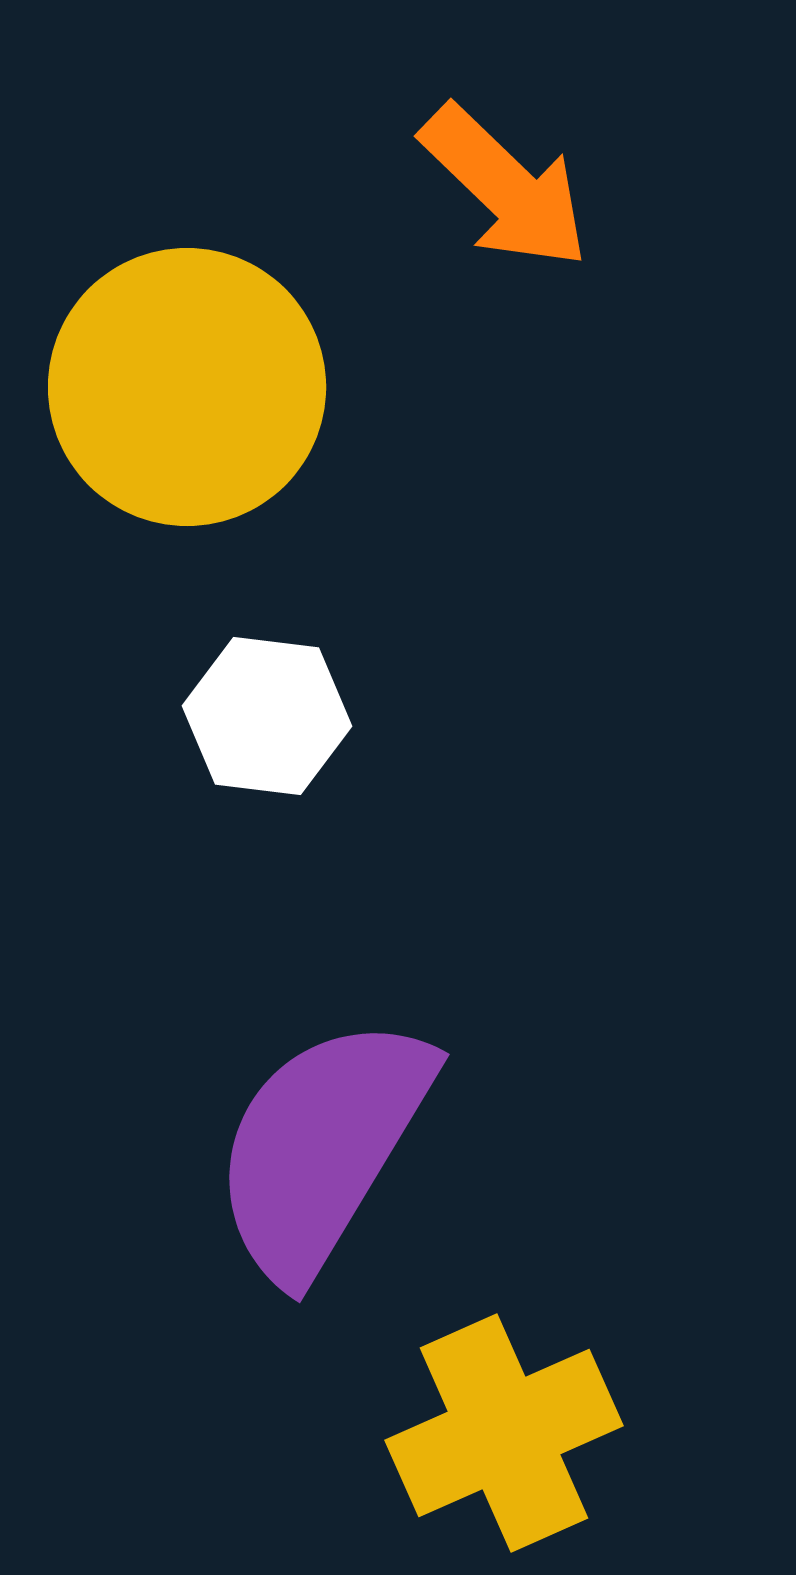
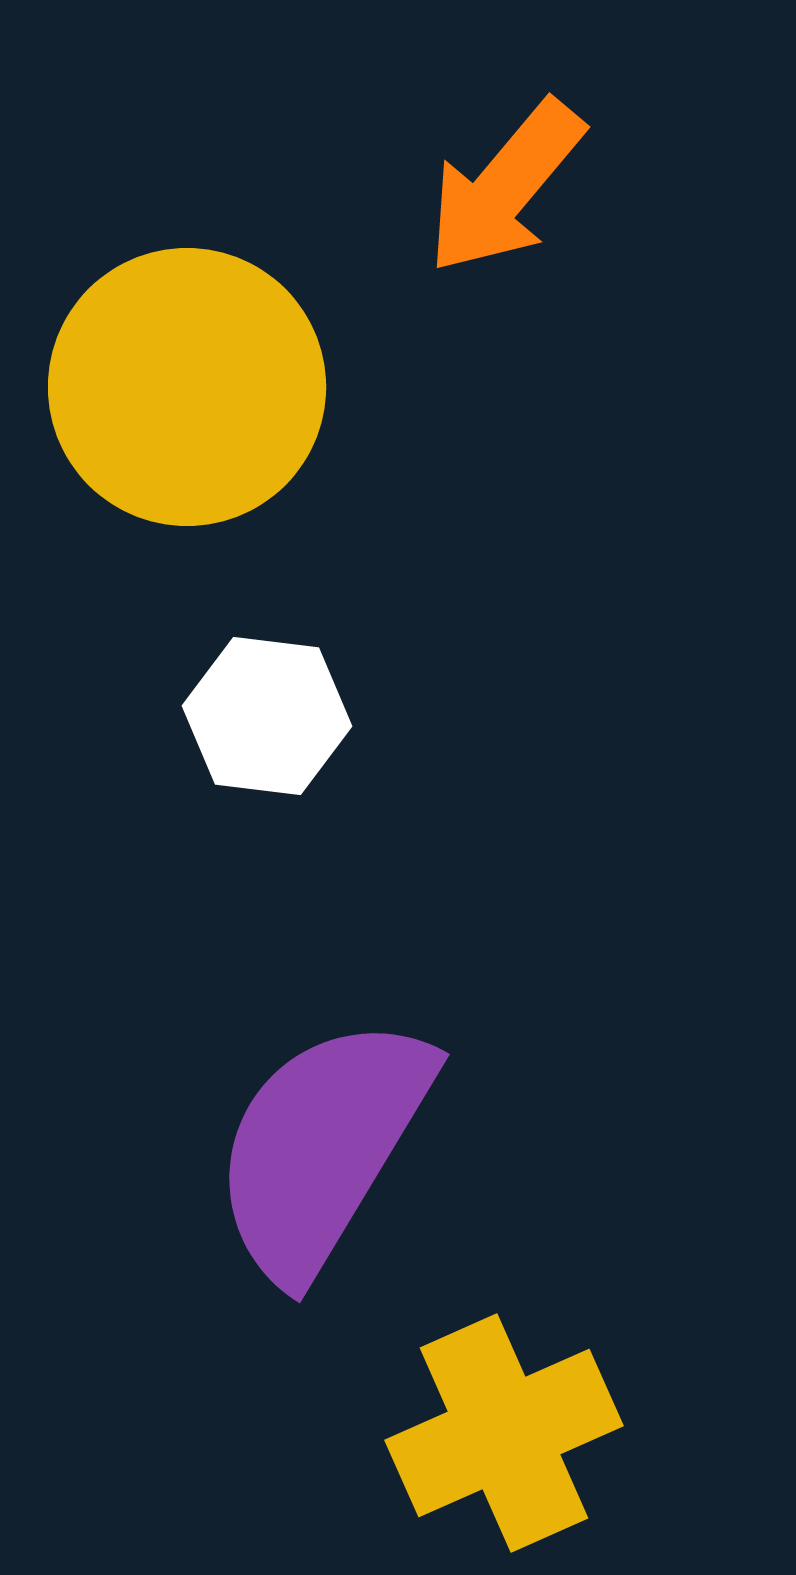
orange arrow: rotated 86 degrees clockwise
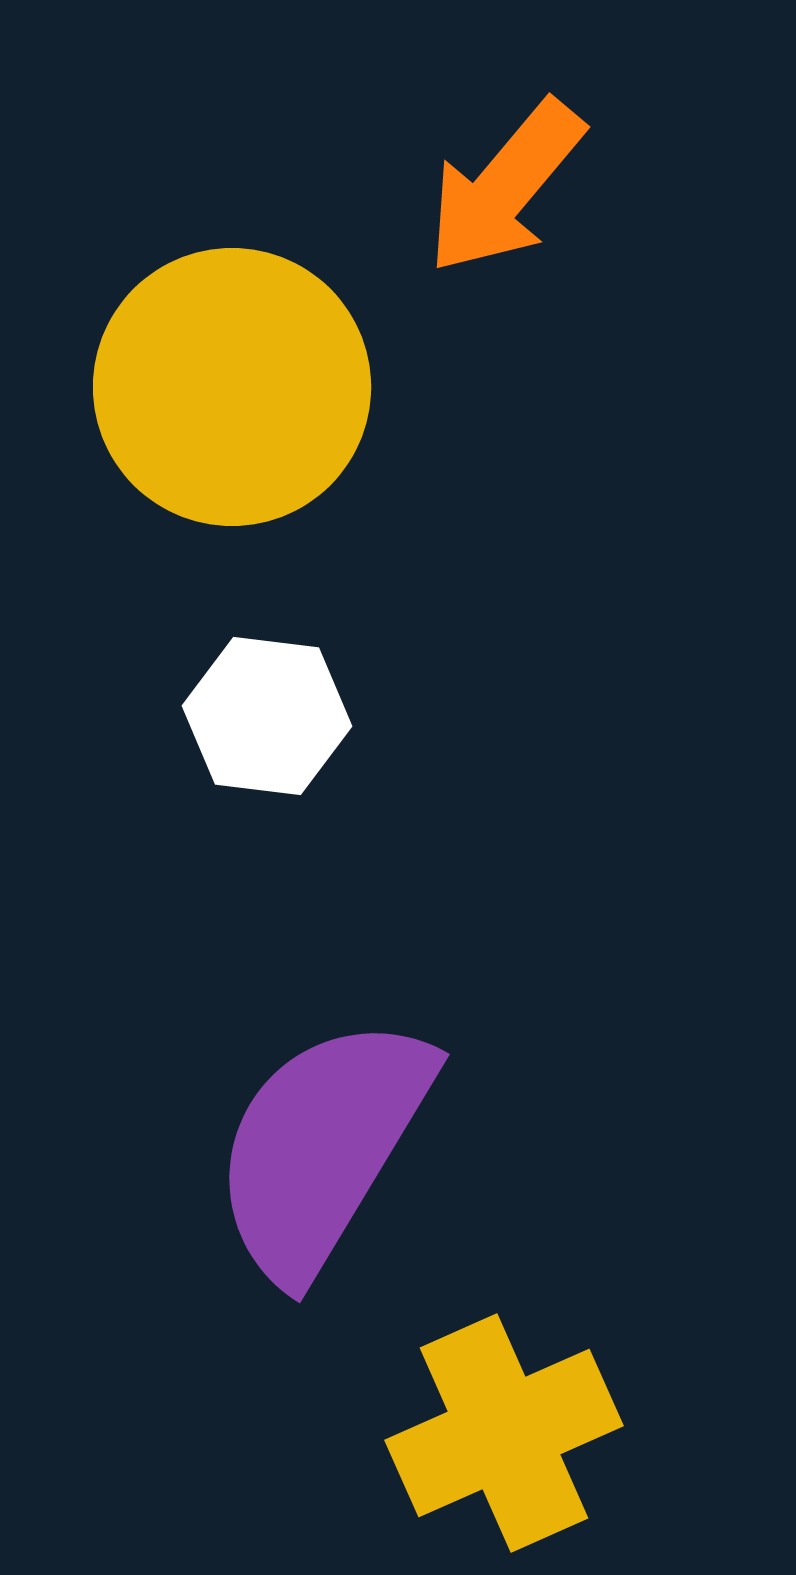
yellow circle: moved 45 px right
